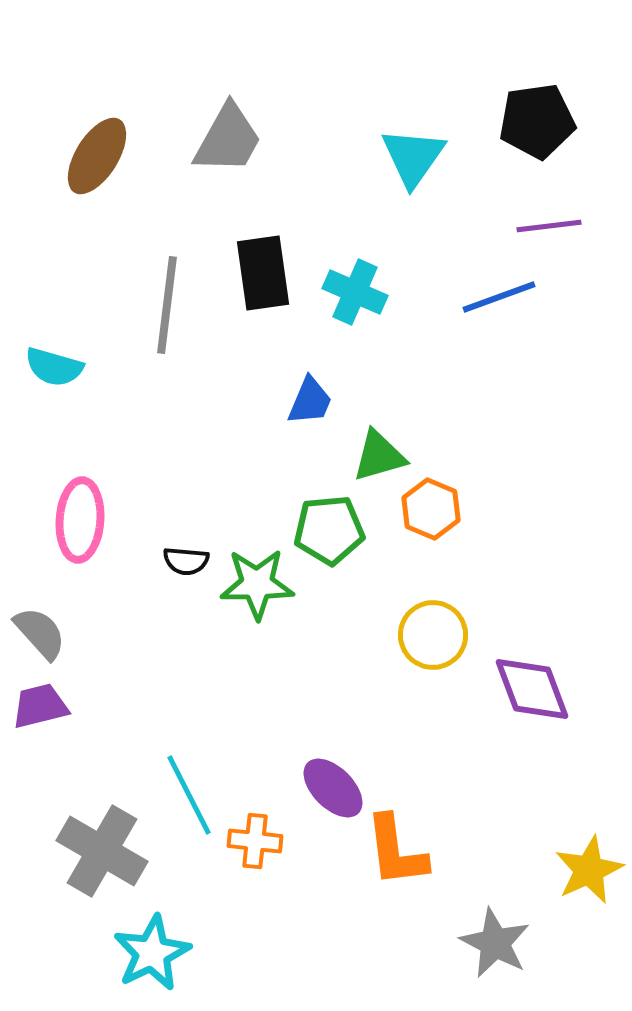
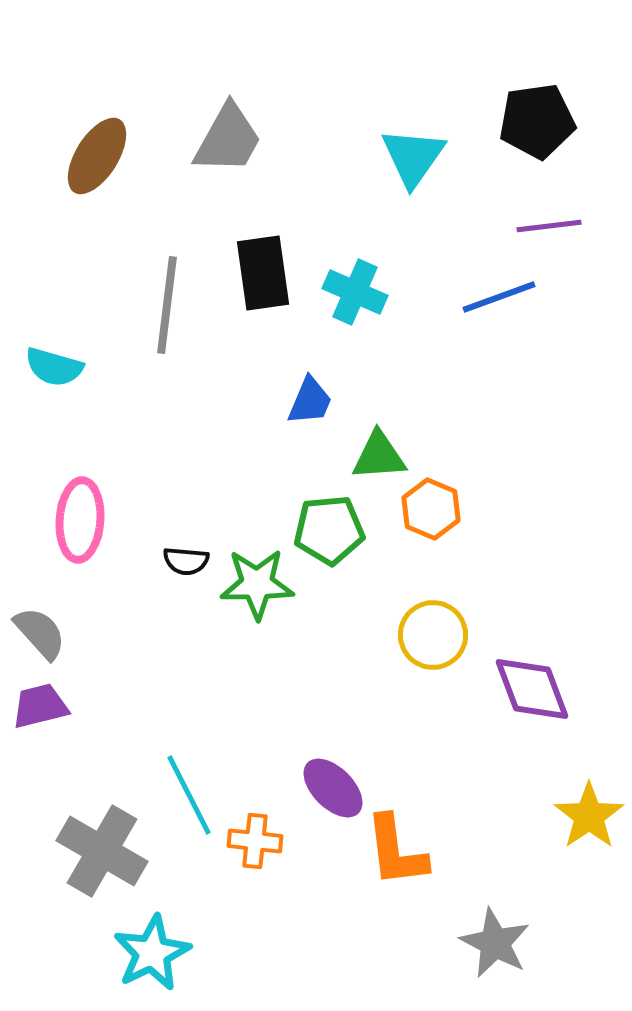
green triangle: rotated 12 degrees clockwise
yellow star: moved 54 px up; rotated 10 degrees counterclockwise
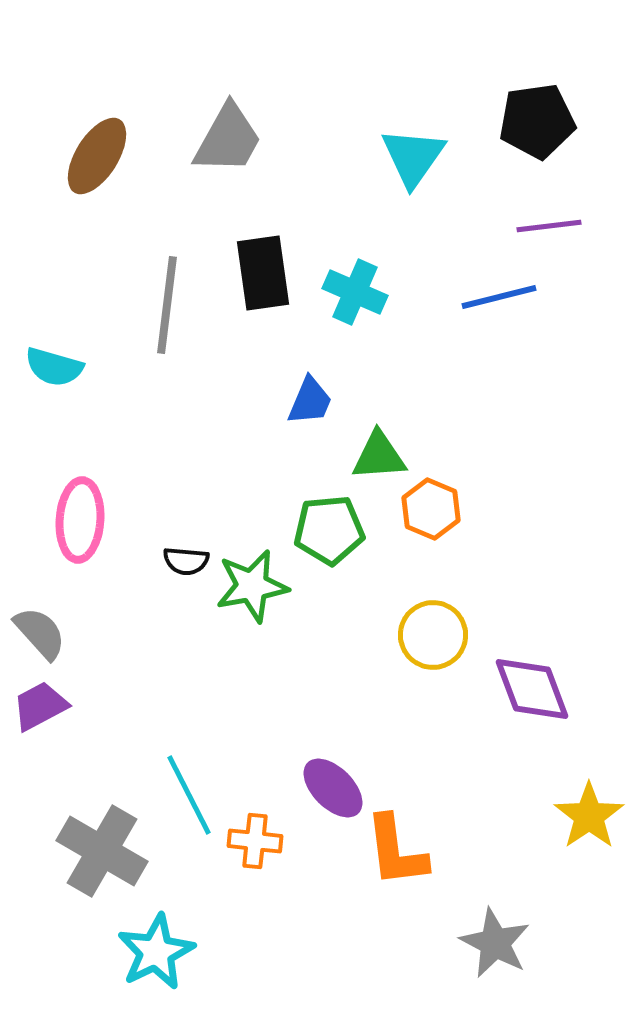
blue line: rotated 6 degrees clockwise
green star: moved 5 px left, 2 px down; rotated 10 degrees counterclockwise
purple trapezoid: rotated 14 degrees counterclockwise
cyan star: moved 4 px right, 1 px up
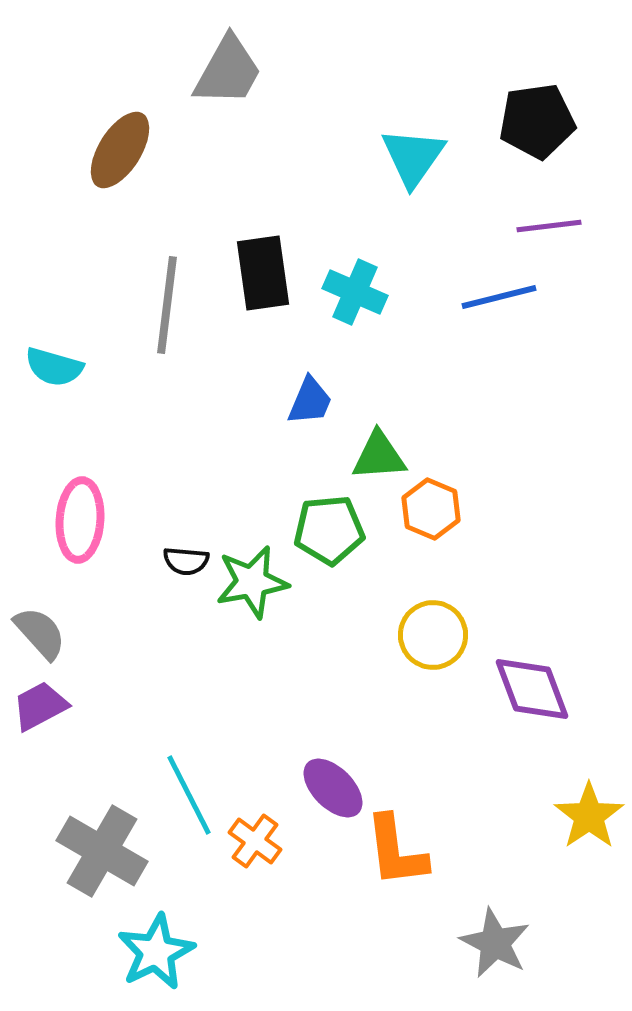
gray trapezoid: moved 68 px up
brown ellipse: moved 23 px right, 6 px up
green star: moved 4 px up
orange cross: rotated 30 degrees clockwise
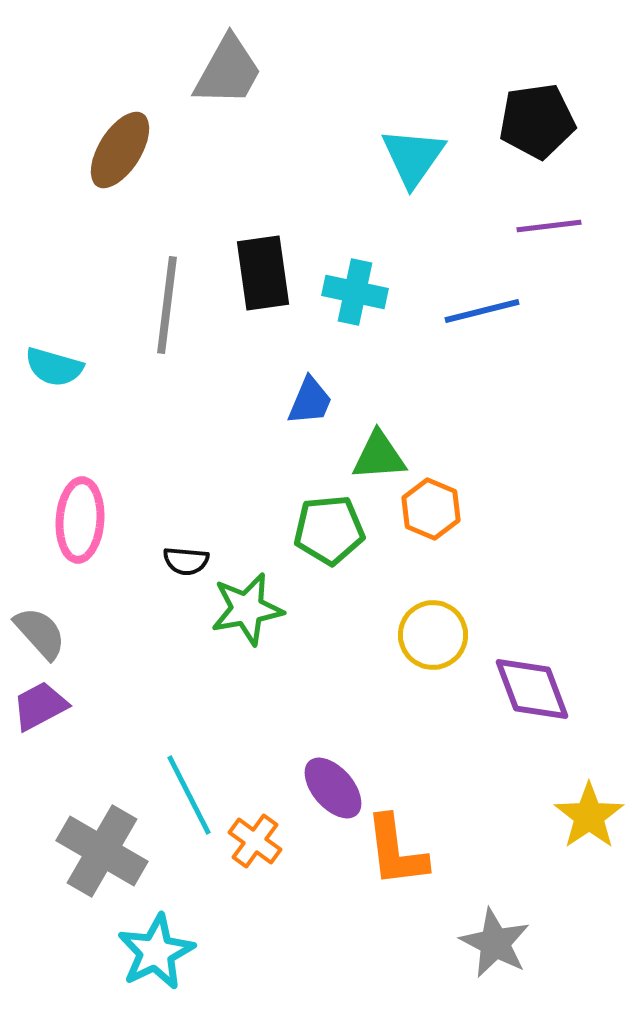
cyan cross: rotated 12 degrees counterclockwise
blue line: moved 17 px left, 14 px down
green star: moved 5 px left, 27 px down
purple ellipse: rotated 4 degrees clockwise
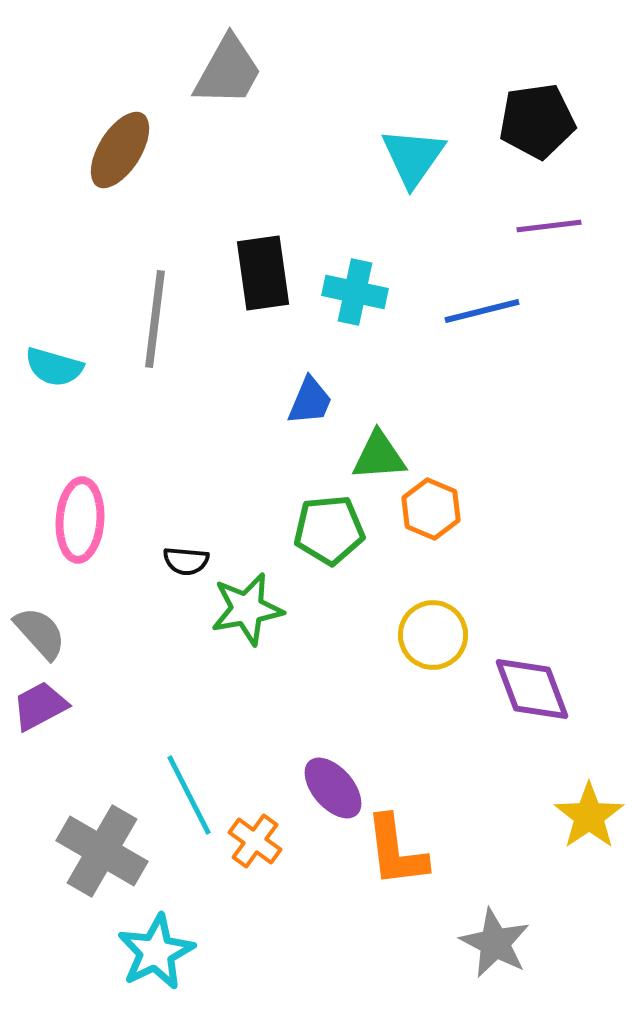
gray line: moved 12 px left, 14 px down
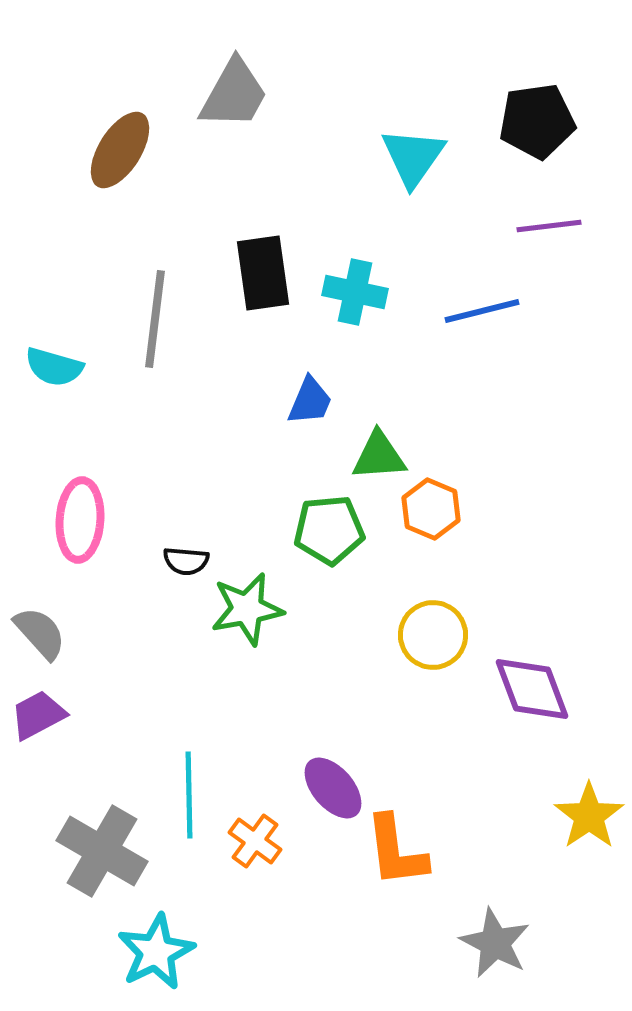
gray trapezoid: moved 6 px right, 23 px down
purple trapezoid: moved 2 px left, 9 px down
cyan line: rotated 26 degrees clockwise
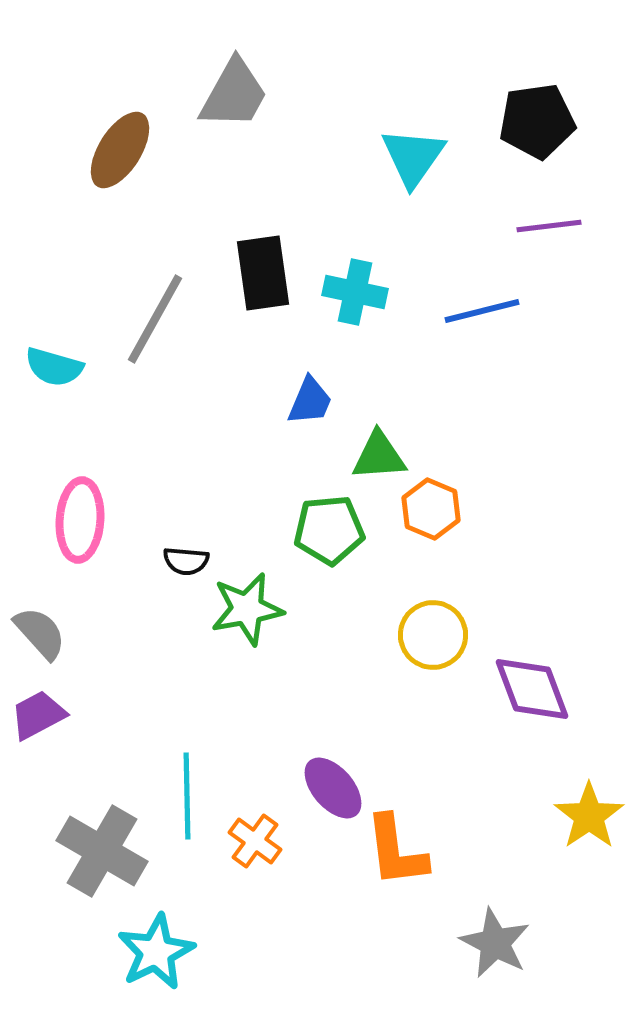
gray line: rotated 22 degrees clockwise
cyan line: moved 2 px left, 1 px down
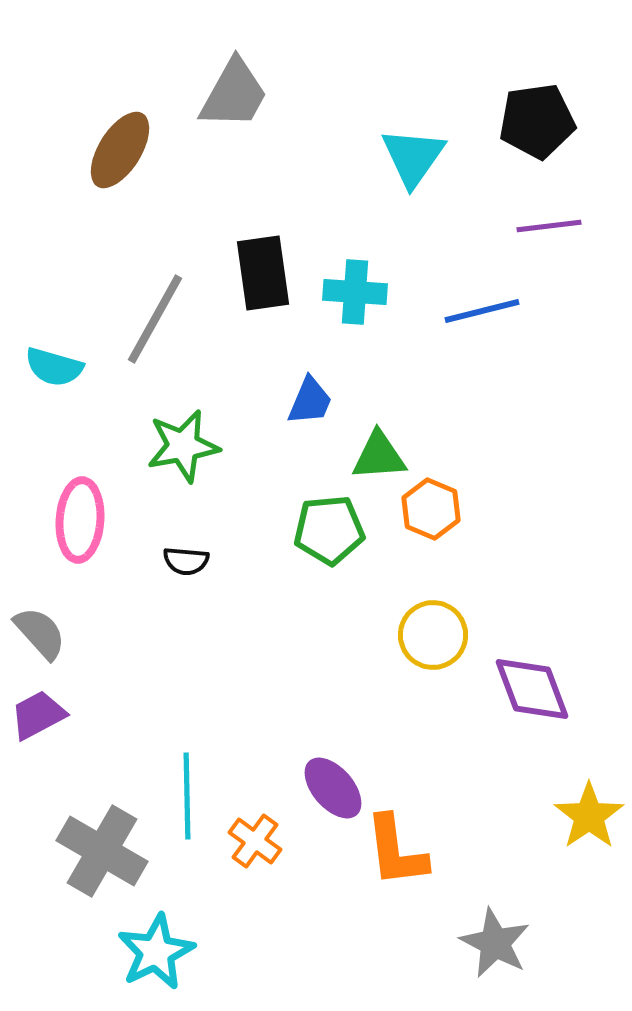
cyan cross: rotated 8 degrees counterclockwise
green star: moved 64 px left, 163 px up
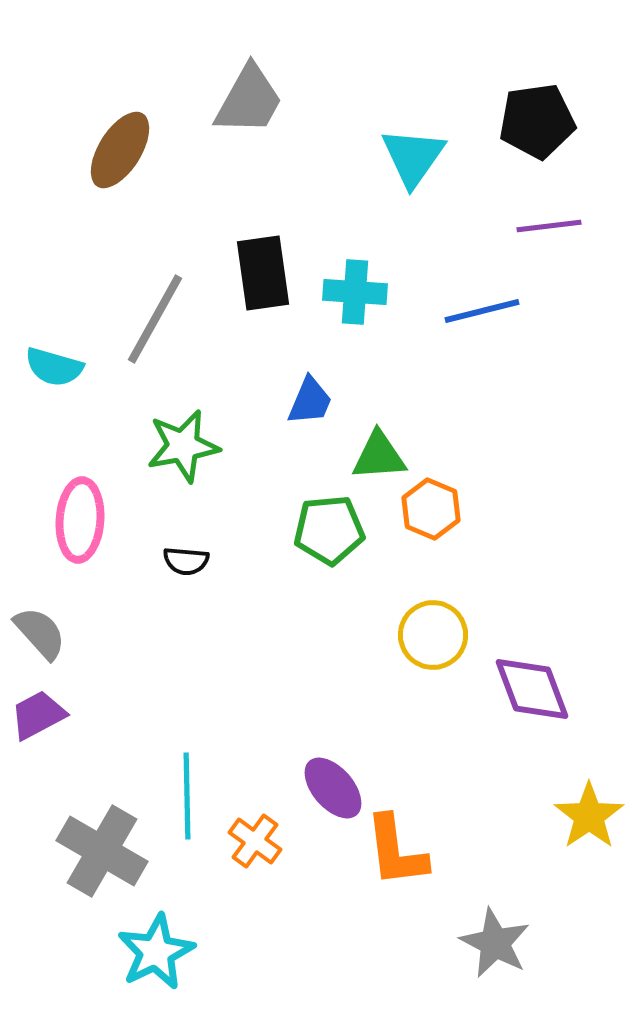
gray trapezoid: moved 15 px right, 6 px down
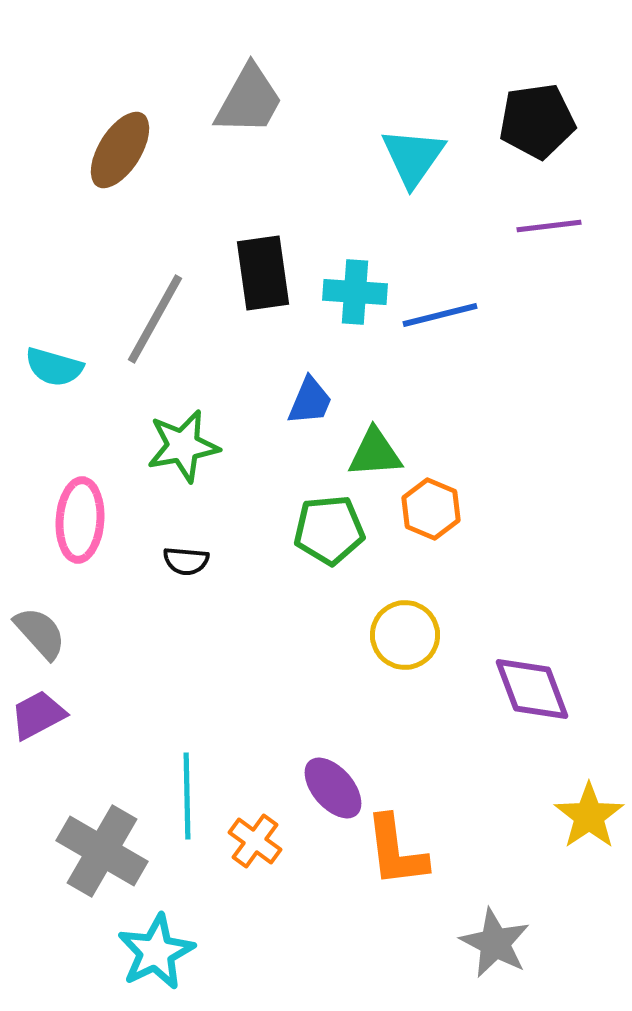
blue line: moved 42 px left, 4 px down
green triangle: moved 4 px left, 3 px up
yellow circle: moved 28 px left
